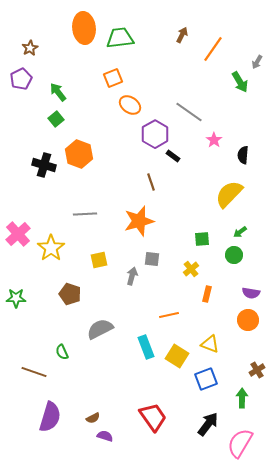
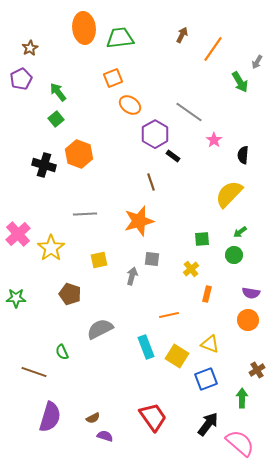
pink semicircle at (240, 443): rotated 100 degrees clockwise
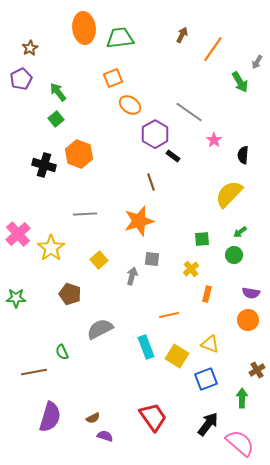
yellow square at (99, 260): rotated 30 degrees counterclockwise
brown line at (34, 372): rotated 30 degrees counterclockwise
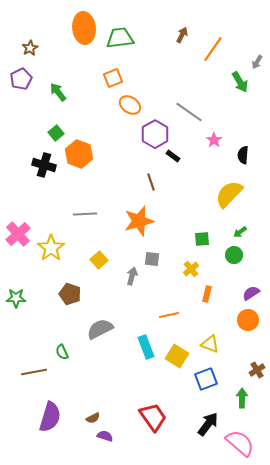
green square at (56, 119): moved 14 px down
purple semicircle at (251, 293): rotated 138 degrees clockwise
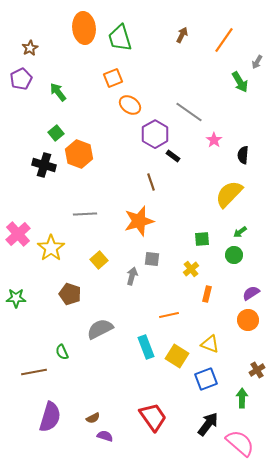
green trapezoid at (120, 38): rotated 100 degrees counterclockwise
orange line at (213, 49): moved 11 px right, 9 px up
